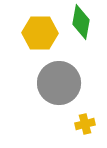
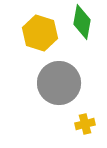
green diamond: moved 1 px right
yellow hexagon: rotated 16 degrees clockwise
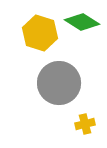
green diamond: rotated 68 degrees counterclockwise
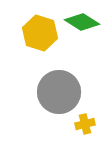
gray circle: moved 9 px down
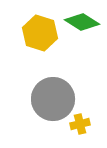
gray circle: moved 6 px left, 7 px down
yellow cross: moved 5 px left
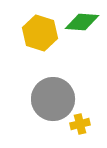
green diamond: rotated 28 degrees counterclockwise
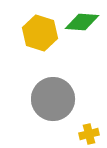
yellow cross: moved 9 px right, 10 px down
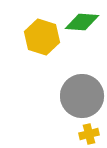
yellow hexagon: moved 2 px right, 4 px down
gray circle: moved 29 px right, 3 px up
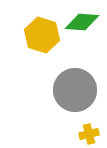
yellow hexagon: moved 2 px up
gray circle: moved 7 px left, 6 px up
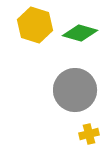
green diamond: moved 2 px left, 11 px down; rotated 12 degrees clockwise
yellow hexagon: moved 7 px left, 10 px up
